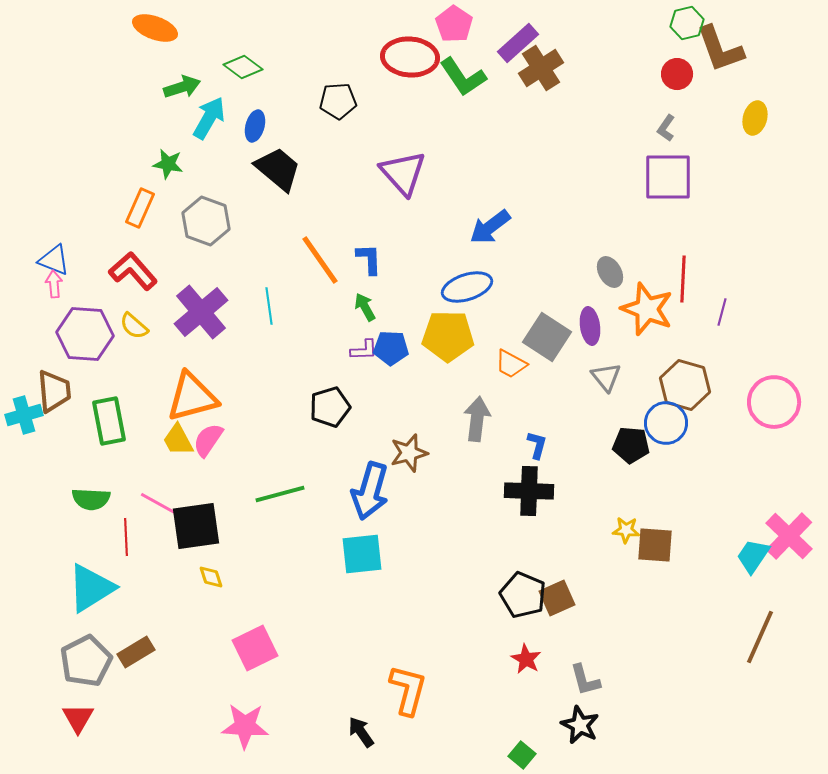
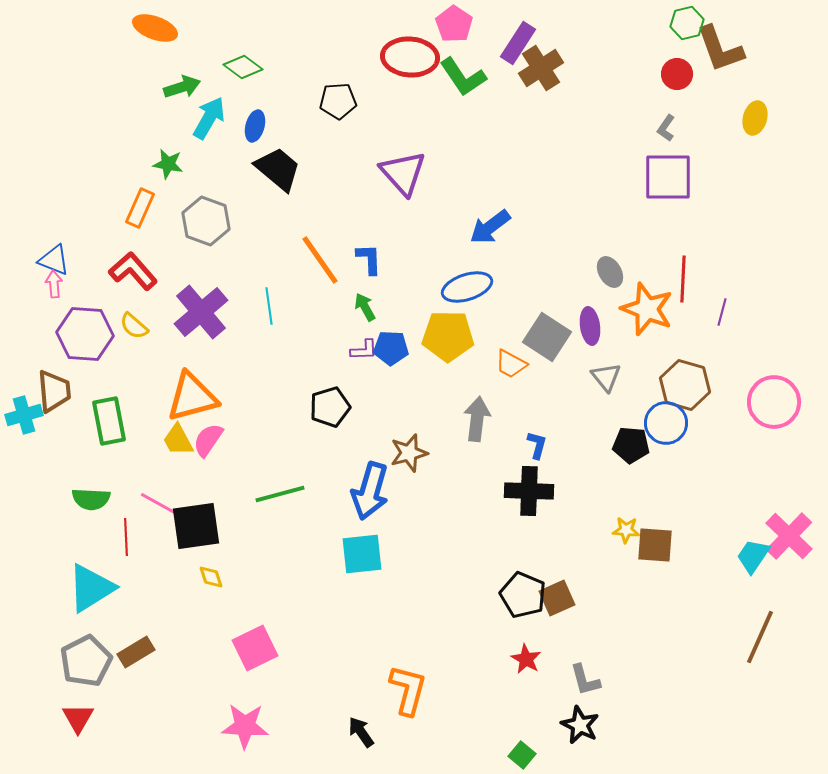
purple rectangle at (518, 43): rotated 15 degrees counterclockwise
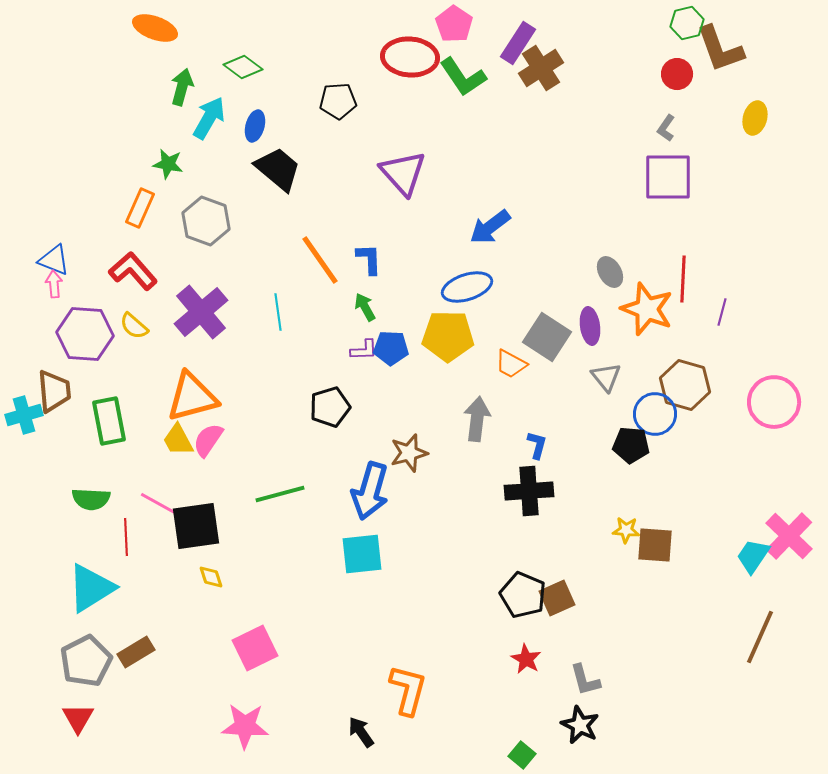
green arrow at (182, 87): rotated 57 degrees counterclockwise
cyan line at (269, 306): moved 9 px right, 6 px down
blue circle at (666, 423): moved 11 px left, 9 px up
black cross at (529, 491): rotated 6 degrees counterclockwise
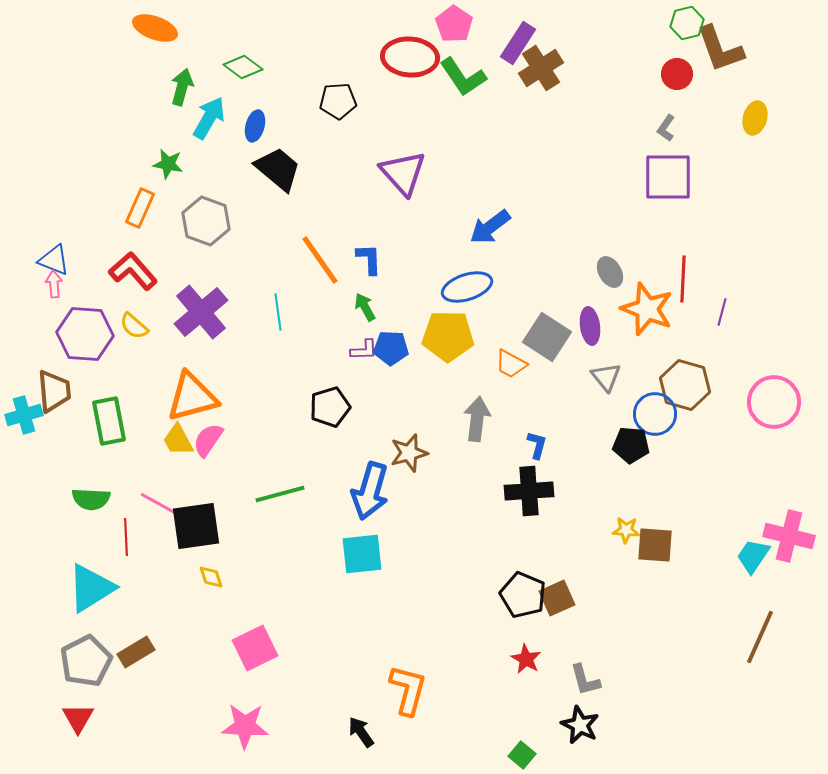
pink cross at (789, 536): rotated 30 degrees counterclockwise
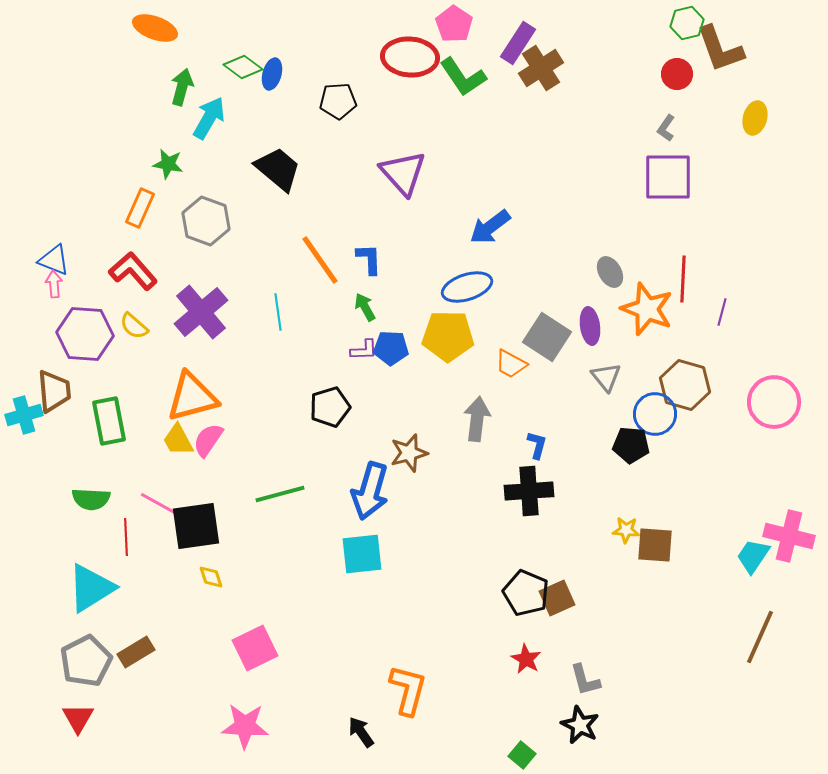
blue ellipse at (255, 126): moved 17 px right, 52 px up
black pentagon at (523, 595): moved 3 px right, 2 px up
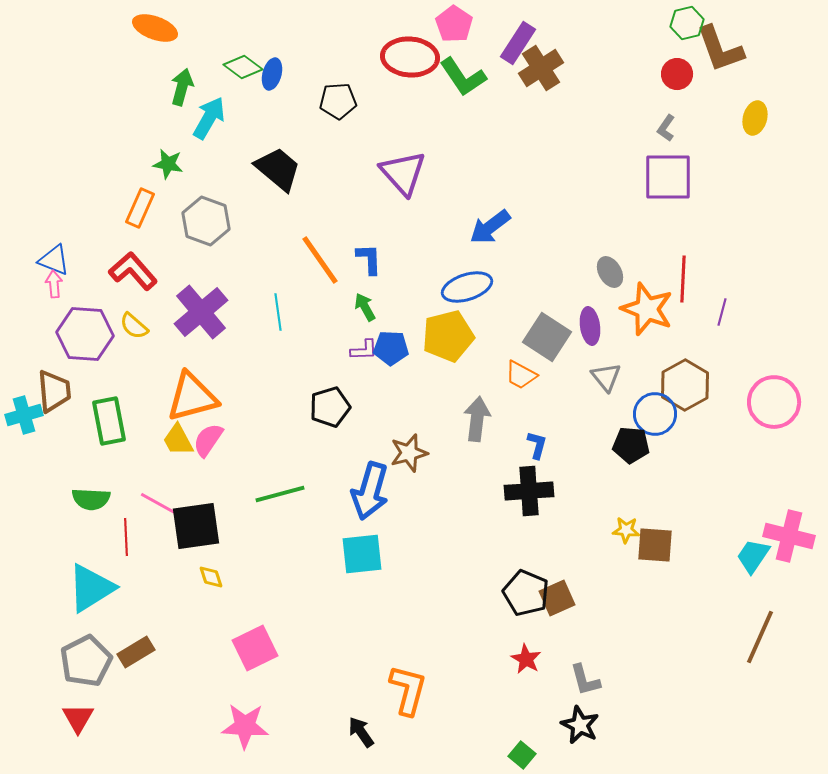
yellow pentagon at (448, 336): rotated 15 degrees counterclockwise
orange trapezoid at (511, 364): moved 10 px right, 11 px down
brown hexagon at (685, 385): rotated 15 degrees clockwise
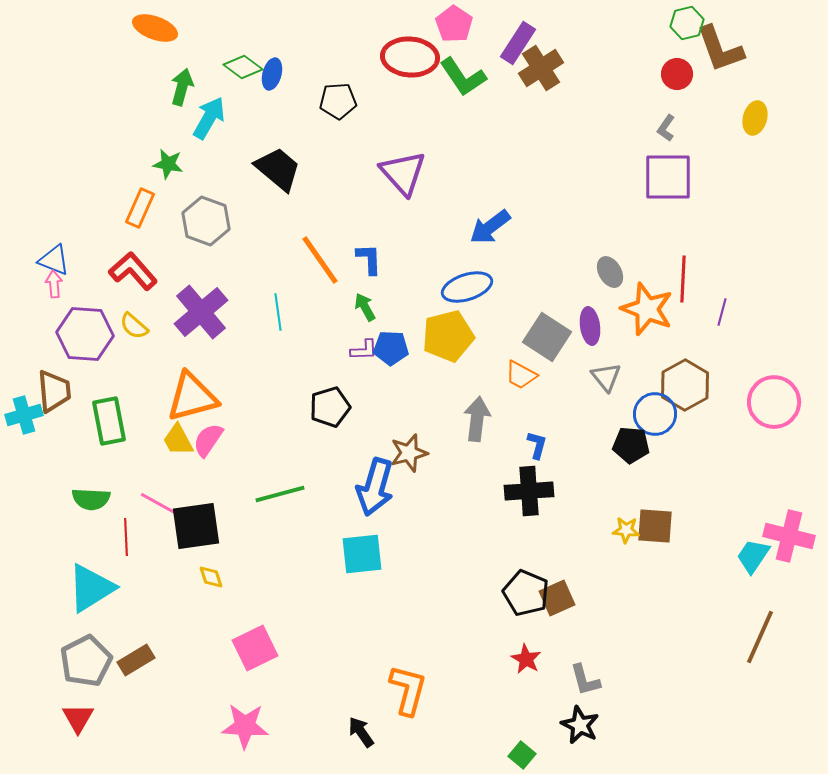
blue arrow at (370, 491): moved 5 px right, 4 px up
brown square at (655, 545): moved 19 px up
brown rectangle at (136, 652): moved 8 px down
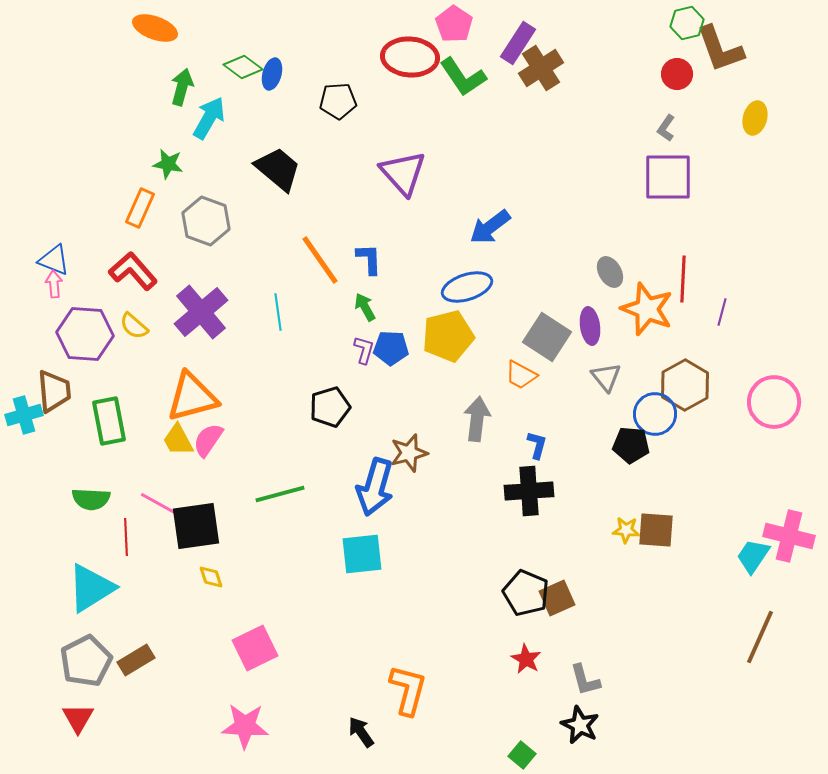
purple L-shape at (364, 350): rotated 72 degrees counterclockwise
brown square at (655, 526): moved 1 px right, 4 px down
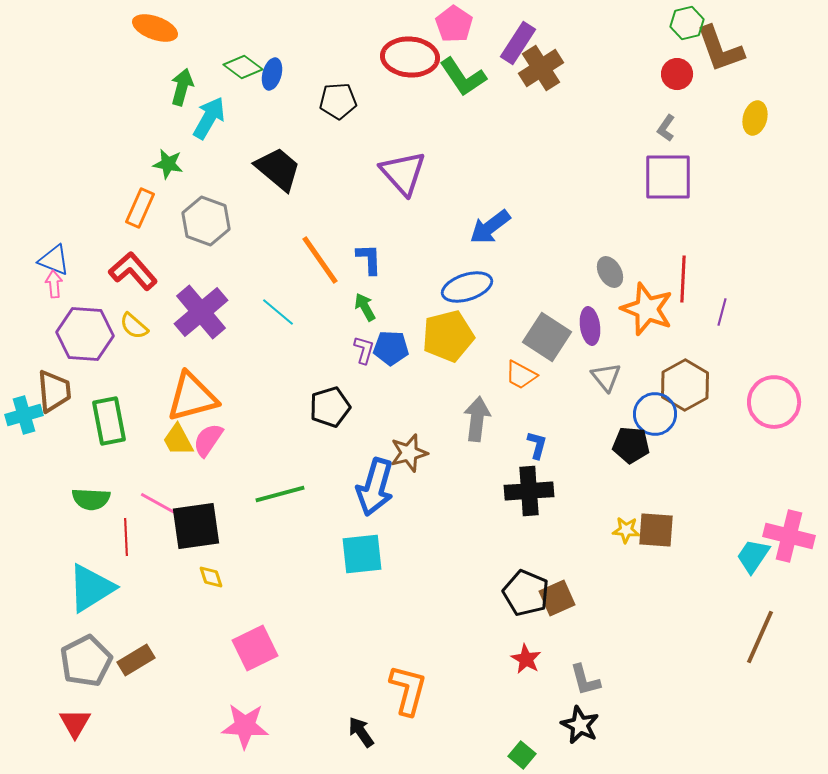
cyan line at (278, 312): rotated 42 degrees counterclockwise
red triangle at (78, 718): moved 3 px left, 5 px down
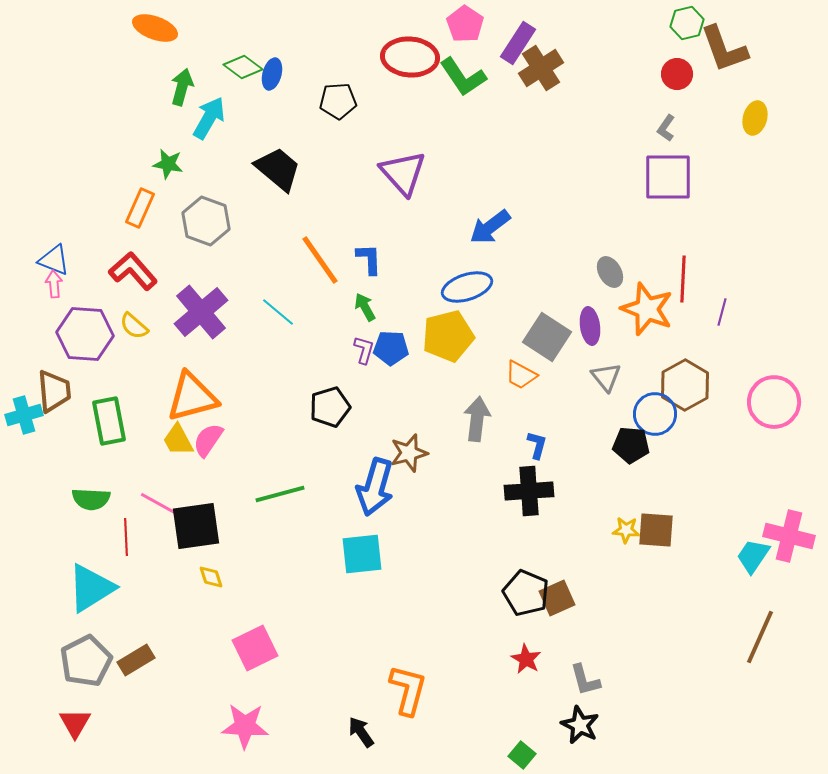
pink pentagon at (454, 24): moved 11 px right
brown L-shape at (720, 49): moved 4 px right
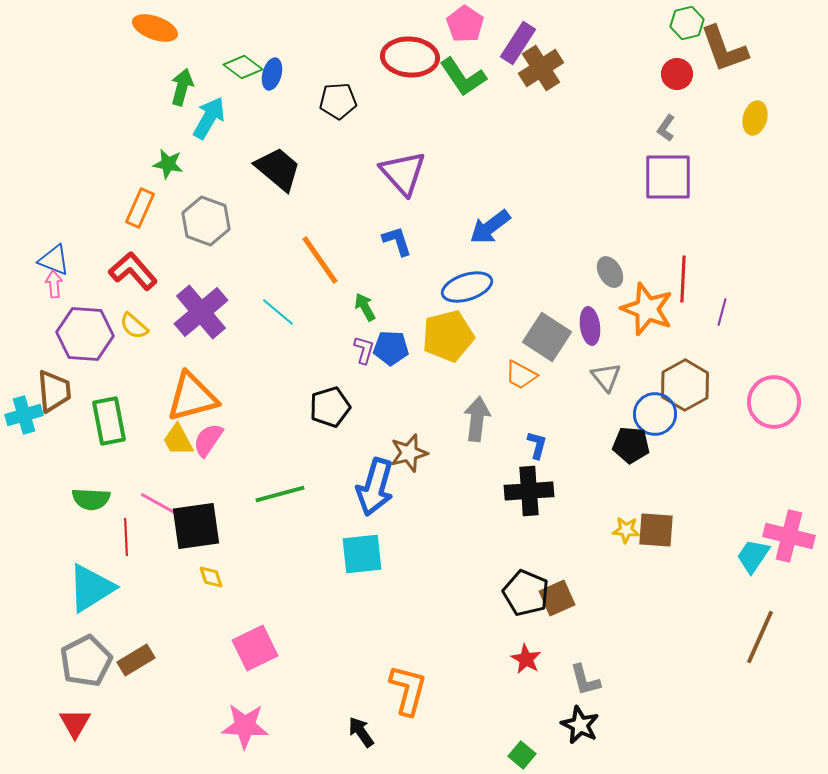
blue L-shape at (369, 259): moved 28 px right, 18 px up; rotated 16 degrees counterclockwise
